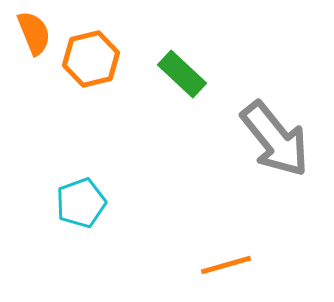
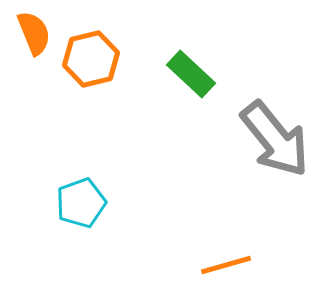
green rectangle: moved 9 px right
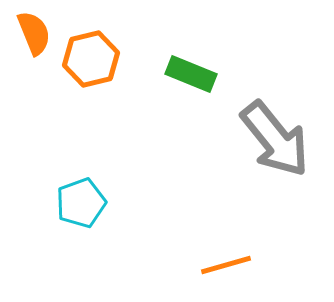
green rectangle: rotated 21 degrees counterclockwise
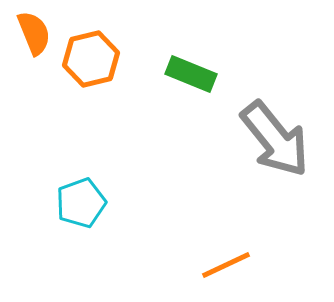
orange line: rotated 9 degrees counterclockwise
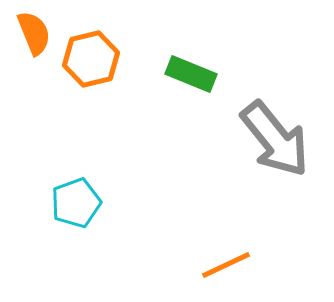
cyan pentagon: moved 5 px left
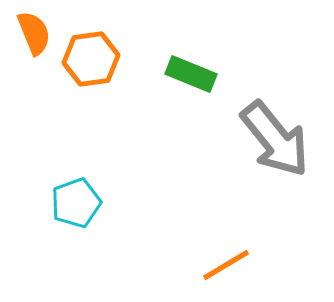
orange hexagon: rotated 6 degrees clockwise
orange line: rotated 6 degrees counterclockwise
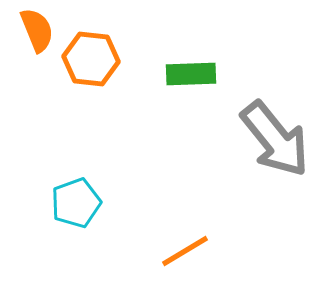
orange semicircle: moved 3 px right, 3 px up
orange hexagon: rotated 14 degrees clockwise
green rectangle: rotated 24 degrees counterclockwise
orange line: moved 41 px left, 14 px up
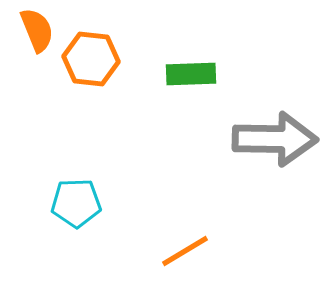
gray arrow: rotated 50 degrees counterclockwise
cyan pentagon: rotated 18 degrees clockwise
